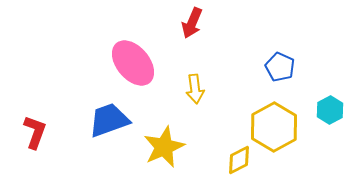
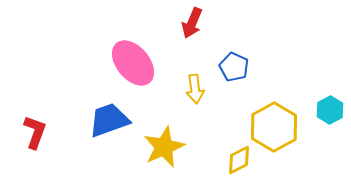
blue pentagon: moved 46 px left
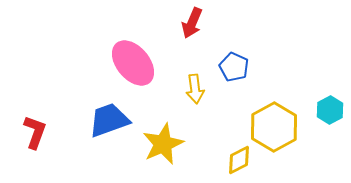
yellow star: moved 1 px left, 3 px up
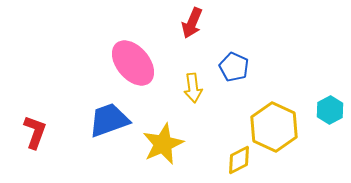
yellow arrow: moved 2 px left, 1 px up
yellow hexagon: rotated 6 degrees counterclockwise
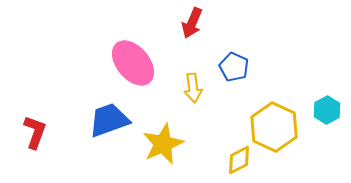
cyan hexagon: moved 3 px left
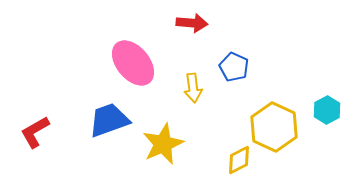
red arrow: rotated 108 degrees counterclockwise
red L-shape: rotated 140 degrees counterclockwise
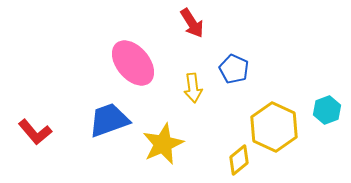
red arrow: rotated 52 degrees clockwise
blue pentagon: moved 2 px down
cyan hexagon: rotated 8 degrees clockwise
red L-shape: rotated 100 degrees counterclockwise
yellow diamond: rotated 12 degrees counterclockwise
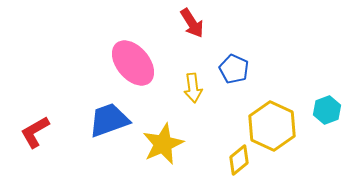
yellow hexagon: moved 2 px left, 1 px up
red L-shape: rotated 100 degrees clockwise
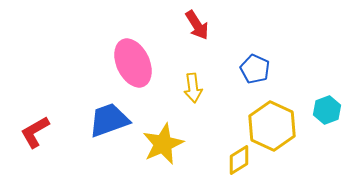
red arrow: moved 5 px right, 2 px down
pink ellipse: rotated 15 degrees clockwise
blue pentagon: moved 21 px right
yellow diamond: rotated 8 degrees clockwise
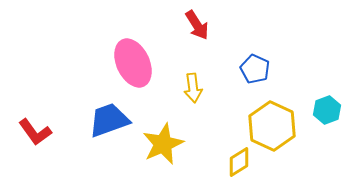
red L-shape: rotated 96 degrees counterclockwise
yellow diamond: moved 2 px down
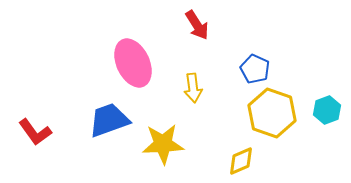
yellow hexagon: moved 13 px up; rotated 6 degrees counterclockwise
yellow star: rotated 21 degrees clockwise
yellow diamond: moved 2 px right, 1 px up; rotated 8 degrees clockwise
